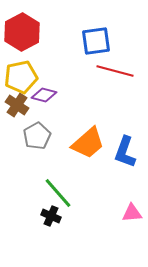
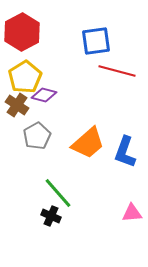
red line: moved 2 px right
yellow pentagon: moved 4 px right; rotated 20 degrees counterclockwise
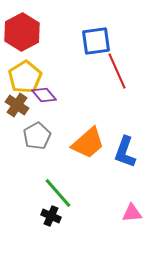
red line: rotated 51 degrees clockwise
purple diamond: rotated 35 degrees clockwise
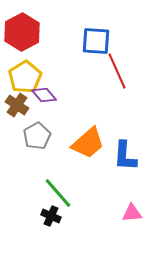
blue square: rotated 12 degrees clockwise
blue L-shape: moved 4 px down; rotated 16 degrees counterclockwise
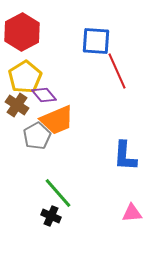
orange trapezoid: moved 31 px left, 23 px up; rotated 18 degrees clockwise
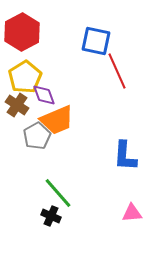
blue square: rotated 8 degrees clockwise
purple diamond: rotated 20 degrees clockwise
